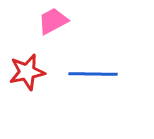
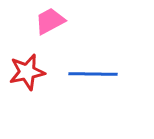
pink trapezoid: moved 3 px left
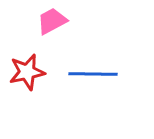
pink trapezoid: moved 2 px right
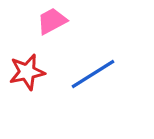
blue line: rotated 33 degrees counterclockwise
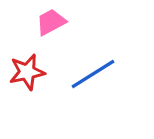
pink trapezoid: moved 1 px left, 1 px down
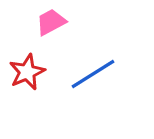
red star: rotated 12 degrees counterclockwise
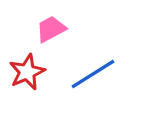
pink trapezoid: moved 7 px down
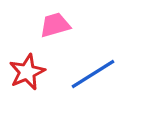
pink trapezoid: moved 4 px right, 4 px up; rotated 12 degrees clockwise
